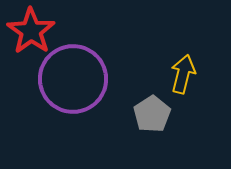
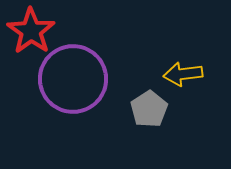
yellow arrow: rotated 111 degrees counterclockwise
gray pentagon: moved 3 px left, 5 px up
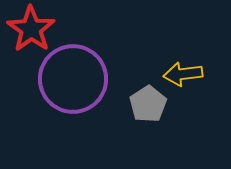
red star: moved 2 px up
gray pentagon: moved 1 px left, 5 px up
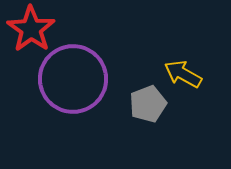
yellow arrow: rotated 36 degrees clockwise
gray pentagon: rotated 12 degrees clockwise
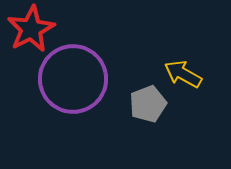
red star: rotated 9 degrees clockwise
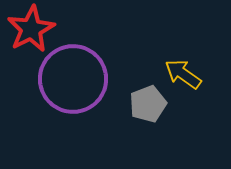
yellow arrow: rotated 6 degrees clockwise
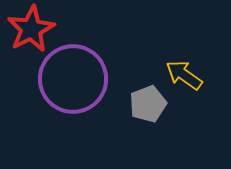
yellow arrow: moved 1 px right, 1 px down
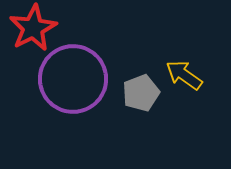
red star: moved 2 px right, 1 px up
gray pentagon: moved 7 px left, 11 px up
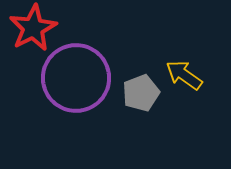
purple circle: moved 3 px right, 1 px up
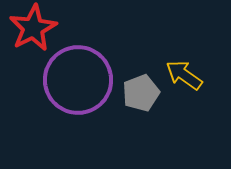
purple circle: moved 2 px right, 2 px down
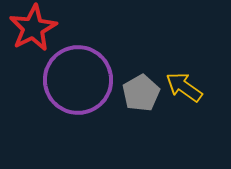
yellow arrow: moved 12 px down
gray pentagon: rotated 9 degrees counterclockwise
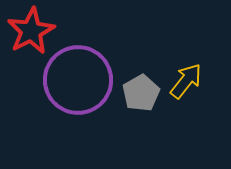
red star: moved 2 px left, 3 px down
yellow arrow: moved 2 px right, 6 px up; rotated 93 degrees clockwise
